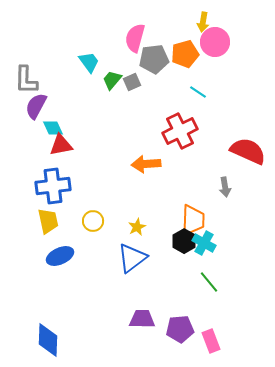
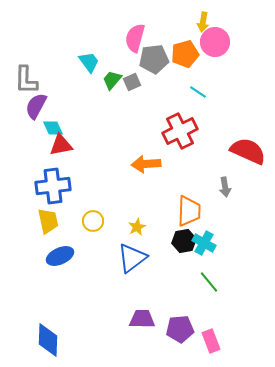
orange trapezoid: moved 4 px left, 9 px up
black hexagon: rotated 20 degrees clockwise
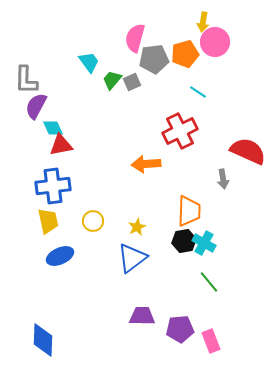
gray arrow: moved 2 px left, 8 px up
purple trapezoid: moved 3 px up
blue diamond: moved 5 px left
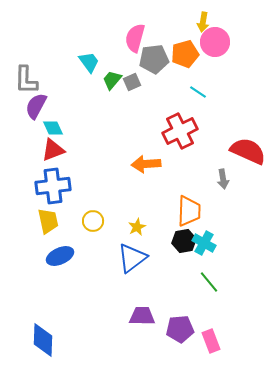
red triangle: moved 8 px left, 5 px down; rotated 10 degrees counterclockwise
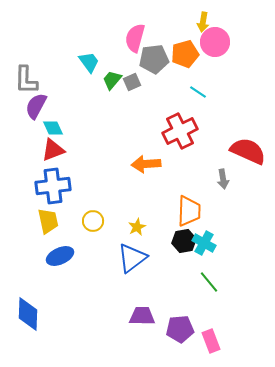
blue diamond: moved 15 px left, 26 px up
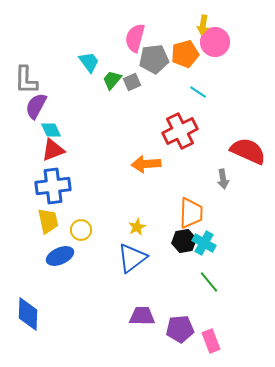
yellow arrow: moved 3 px down
cyan diamond: moved 2 px left, 2 px down
orange trapezoid: moved 2 px right, 2 px down
yellow circle: moved 12 px left, 9 px down
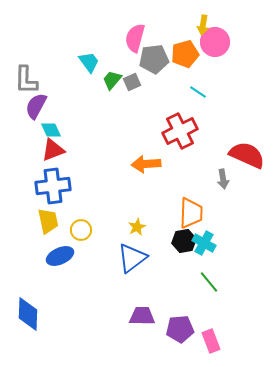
red semicircle: moved 1 px left, 4 px down
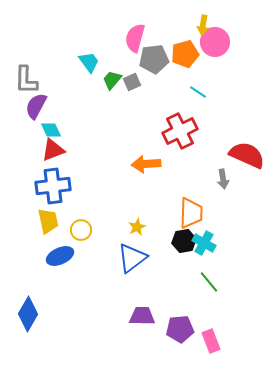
blue diamond: rotated 28 degrees clockwise
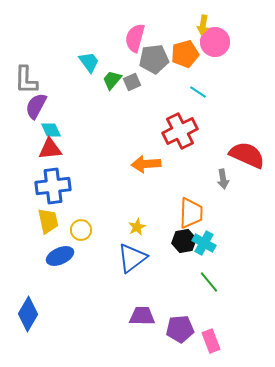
red triangle: moved 3 px left, 1 px up; rotated 15 degrees clockwise
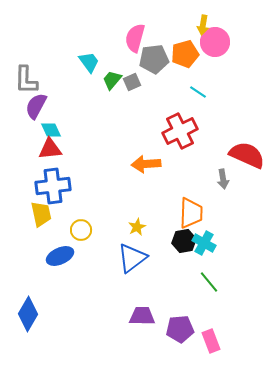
yellow trapezoid: moved 7 px left, 7 px up
